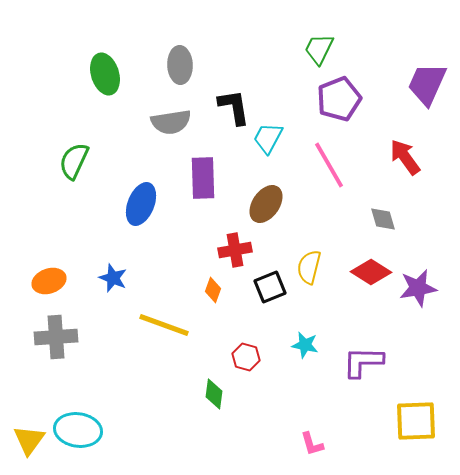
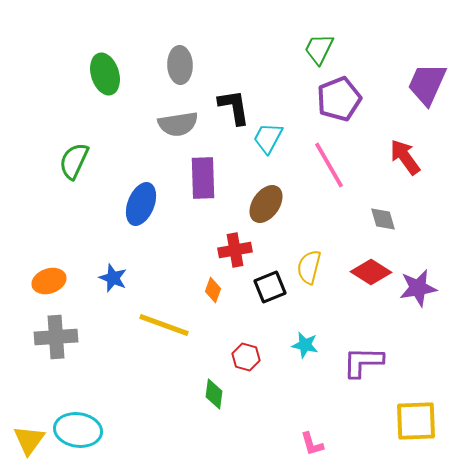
gray semicircle: moved 7 px right, 2 px down
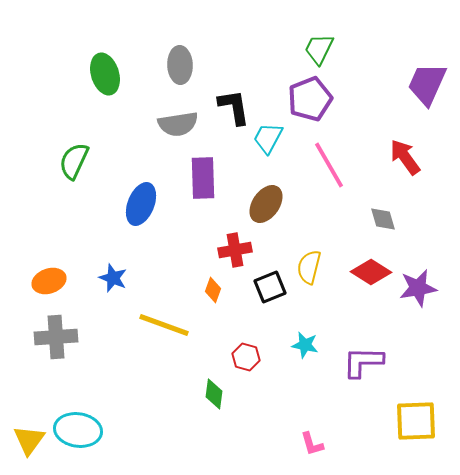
purple pentagon: moved 29 px left
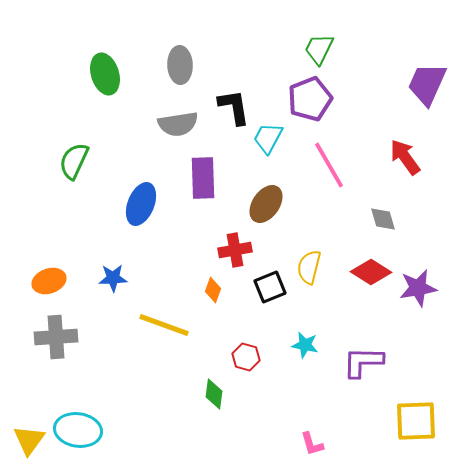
blue star: rotated 24 degrees counterclockwise
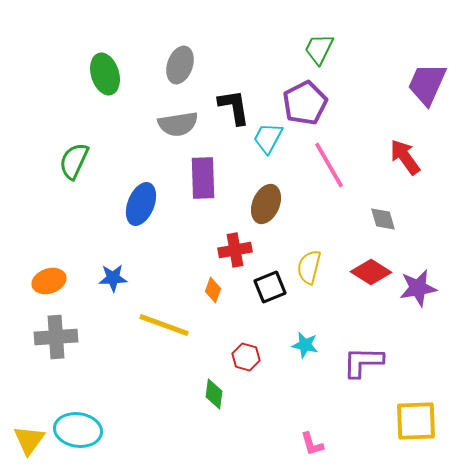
gray ellipse: rotated 21 degrees clockwise
purple pentagon: moved 5 px left, 4 px down; rotated 6 degrees counterclockwise
brown ellipse: rotated 12 degrees counterclockwise
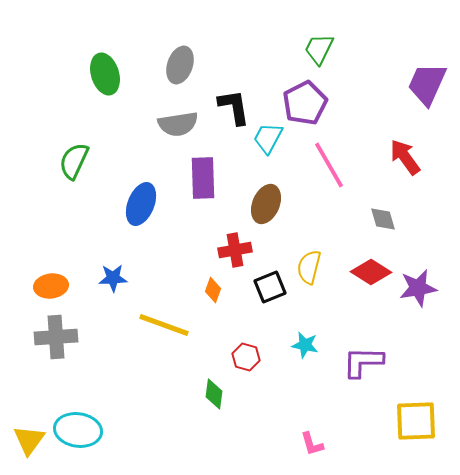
orange ellipse: moved 2 px right, 5 px down; rotated 12 degrees clockwise
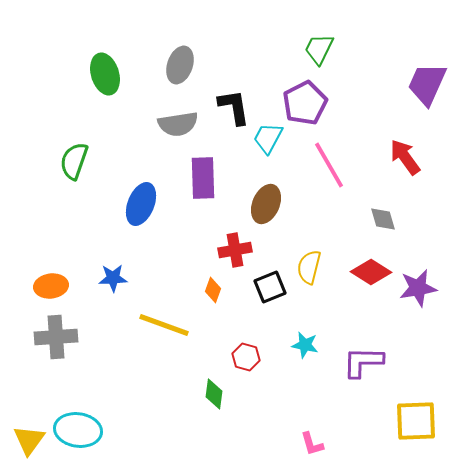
green semicircle: rotated 6 degrees counterclockwise
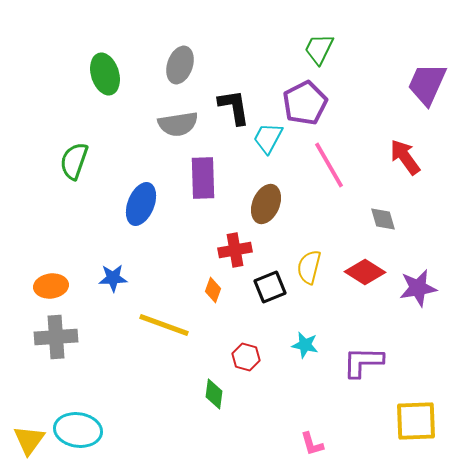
red diamond: moved 6 px left
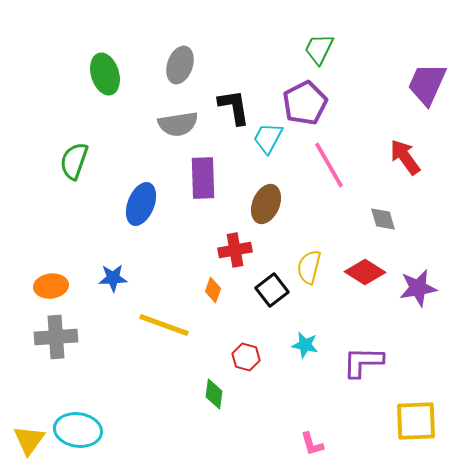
black square: moved 2 px right, 3 px down; rotated 16 degrees counterclockwise
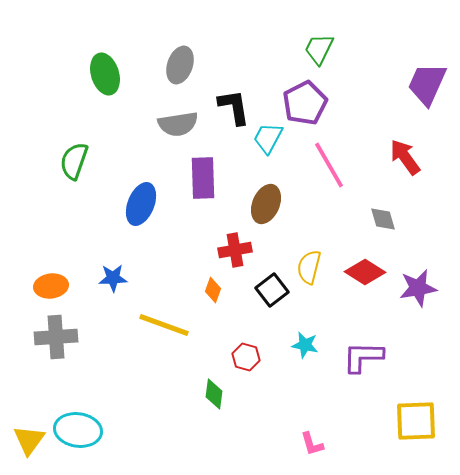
purple L-shape: moved 5 px up
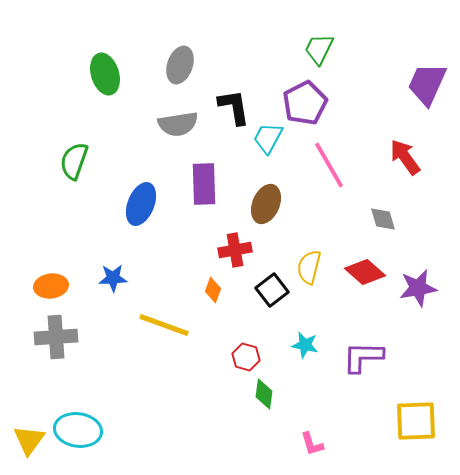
purple rectangle: moved 1 px right, 6 px down
red diamond: rotated 9 degrees clockwise
green diamond: moved 50 px right
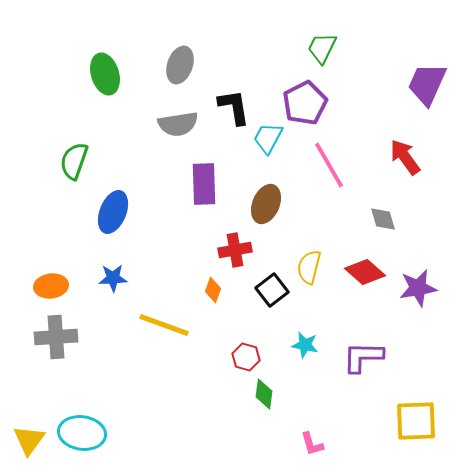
green trapezoid: moved 3 px right, 1 px up
blue ellipse: moved 28 px left, 8 px down
cyan ellipse: moved 4 px right, 3 px down
